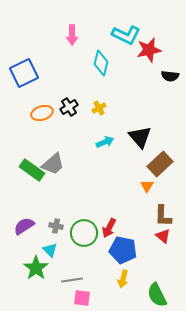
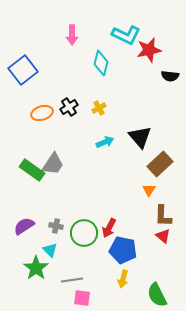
blue square: moved 1 px left, 3 px up; rotated 12 degrees counterclockwise
gray trapezoid: rotated 15 degrees counterclockwise
orange triangle: moved 2 px right, 4 px down
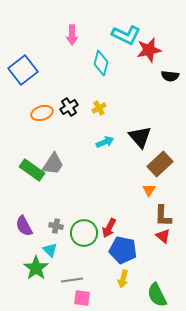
purple semicircle: rotated 85 degrees counterclockwise
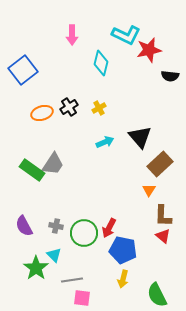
cyan triangle: moved 4 px right, 5 px down
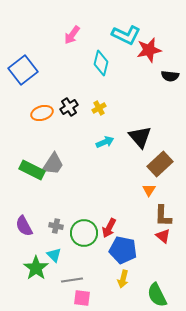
pink arrow: rotated 36 degrees clockwise
green rectangle: rotated 10 degrees counterclockwise
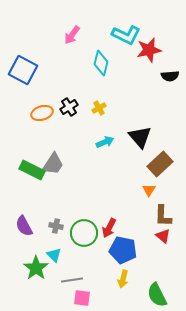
blue square: rotated 24 degrees counterclockwise
black semicircle: rotated 12 degrees counterclockwise
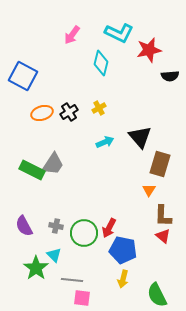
cyan L-shape: moved 7 px left, 2 px up
blue square: moved 6 px down
black cross: moved 5 px down
brown rectangle: rotated 30 degrees counterclockwise
gray line: rotated 15 degrees clockwise
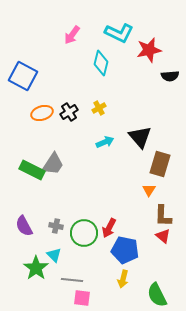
blue pentagon: moved 2 px right
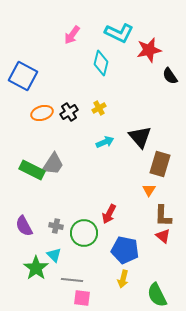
black semicircle: rotated 60 degrees clockwise
red arrow: moved 14 px up
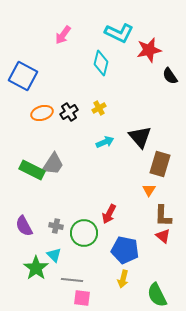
pink arrow: moved 9 px left
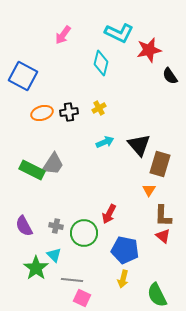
black cross: rotated 24 degrees clockwise
black triangle: moved 1 px left, 8 px down
pink square: rotated 18 degrees clockwise
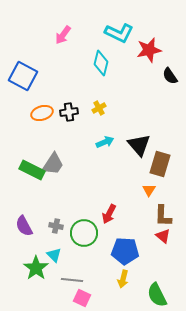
blue pentagon: moved 1 px down; rotated 8 degrees counterclockwise
